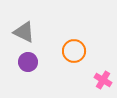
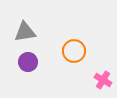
gray triangle: moved 1 px right; rotated 35 degrees counterclockwise
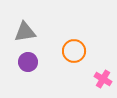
pink cross: moved 1 px up
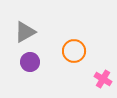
gray triangle: rotated 20 degrees counterclockwise
purple circle: moved 2 px right
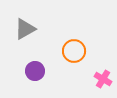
gray triangle: moved 3 px up
purple circle: moved 5 px right, 9 px down
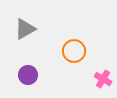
purple circle: moved 7 px left, 4 px down
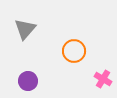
gray triangle: rotated 20 degrees counterclockwise
purple circle: moved 6 px down
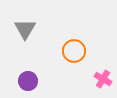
gray triangle: rotated 10 degrees counterclockwise
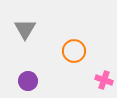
pink cross: moved 1 px right, 1 px down; rotated 12 degrees counterclockwise
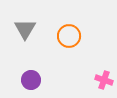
orange circle: moved 5 px left, 15 px up
purple circle: moved 3 px right, 1 px up
